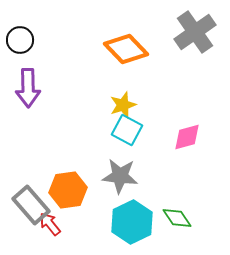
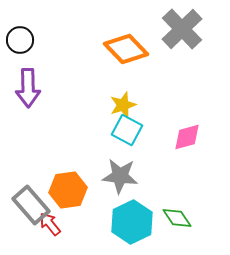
gray cross: moved 13 px left, 3 px up; rotated 9 degrees counterclockwise
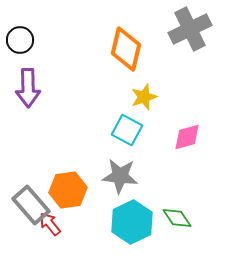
gray cross: moved 8 px right; rotated 18 degrees clockwise
orange diamond: rotated 57 degrees clockwise
yellow star: moved 21 px right, 8 px up
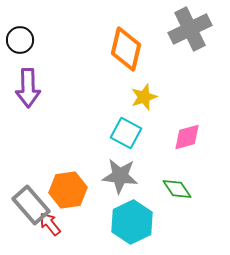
cyan square: moved 1 px left, 3 px down
green diamond: moved 29 px up
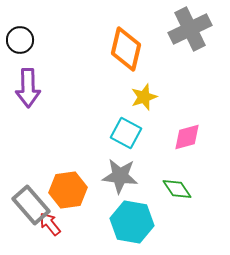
cyan hexagon: rotated 24 degrees counterclockwise
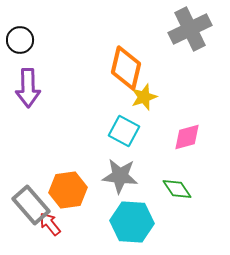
orange diamond: moved 19 px down
cyan square: moved 2 px left, 2 px up
cyan hexagon: rotated 6 degrees counterclockwise
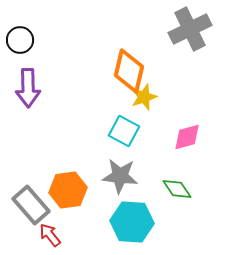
orange diamond: moved 3 px right, 3 px down
red arrow: moved 11 px down
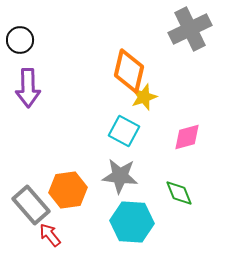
green diamond: moved 2 px right, 4 px down; rotated 12 degrees clockwise
